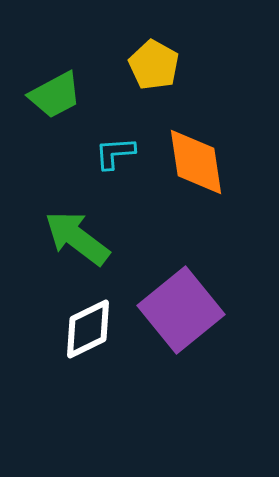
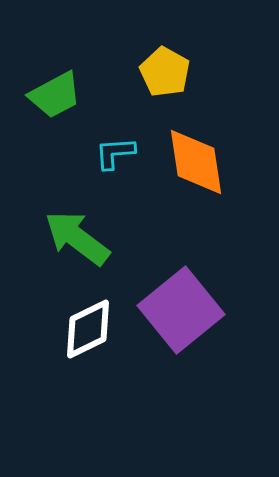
yellow pentagon: moved 11 px right, 7 px down
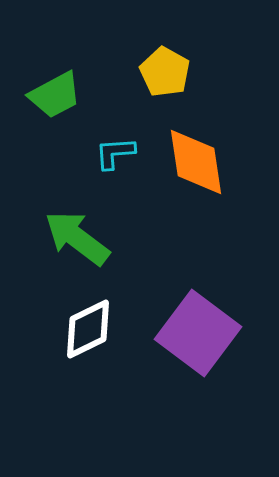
purple square: moved 17 px right, 23 px down; rotated 14 degrees counterclockwise
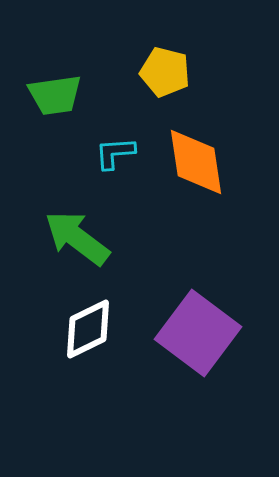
yellow pentagon: rotated 15 degrees counterclockwise
green trapezoid: rotated 20 degrees clockwise
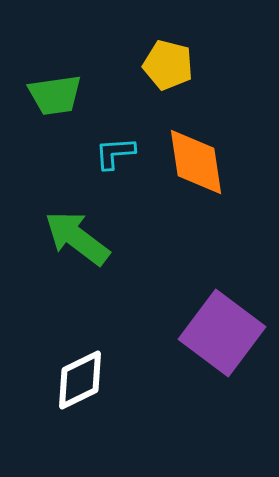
yellow pentagon: moved 3 px right, 7 px up
white diamond: moved 8 px left, 51 px down
purple square: moved 24 px right
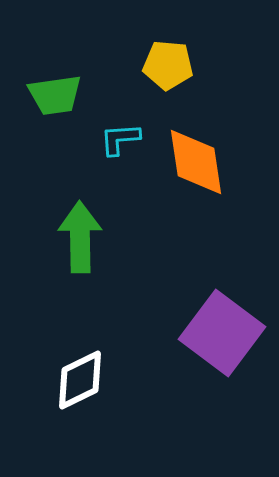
yellow pentagon: rotated 9 degrees counterclockwise
cyan L-shape: moved 5 px right, 14 px up
green arrow: moved 3 px right, 1 px up; rotated 52 degrees clockwise
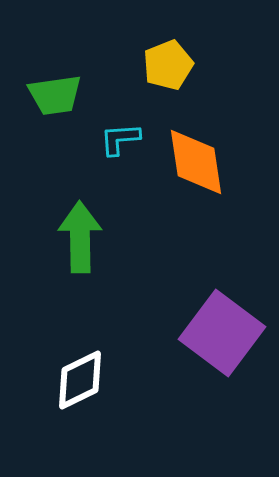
yellow pentagon: rotated 27 degrees counterclockwise
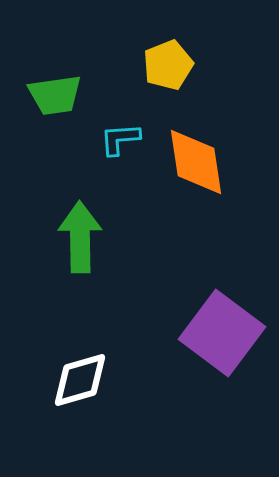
white diamond: rotated 10 degrees clockwise
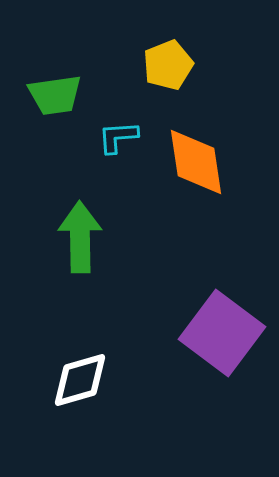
cyan L-shape: moved 2 px left, 2 px up
